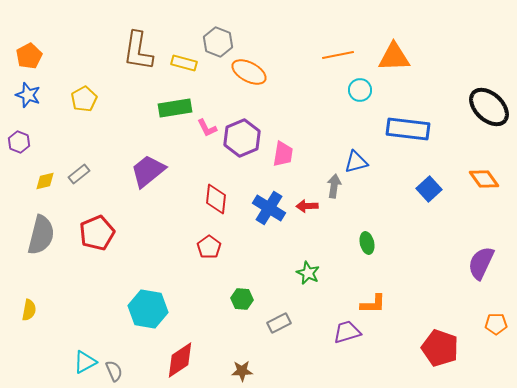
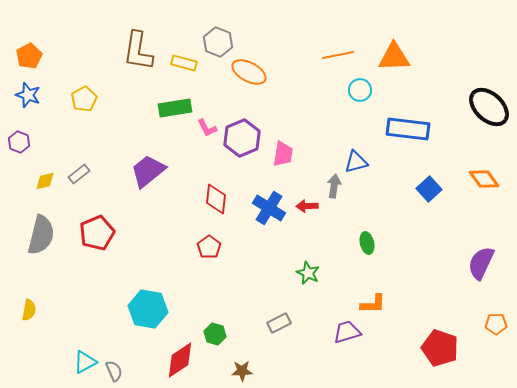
green hexagon at (242, 299): moved 27 px left, 35 px down; rotated 10 degrees clockwise
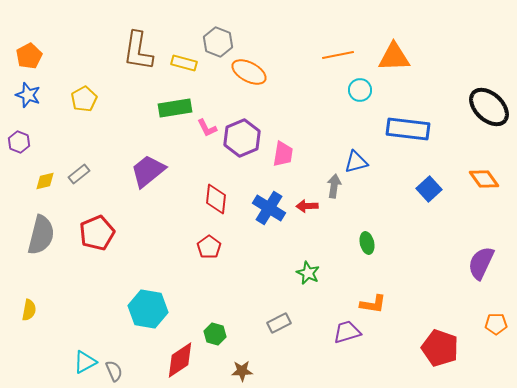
orange L-shape at (373, 304): rotated 8 degrees clockwise
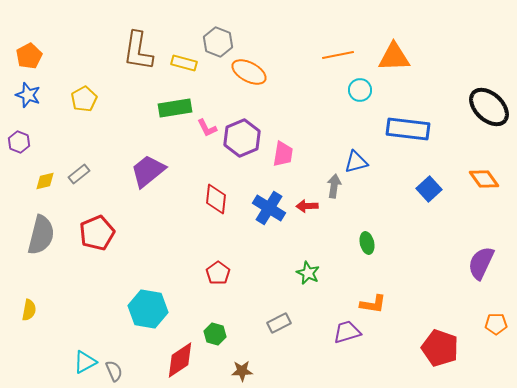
red pentagon at (209, 247): moved 9 px right, 26 px down
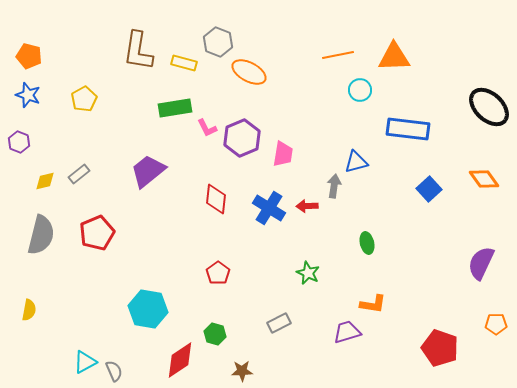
orange pentagon at (29, 56): rotated 30 degrees counterclockwise
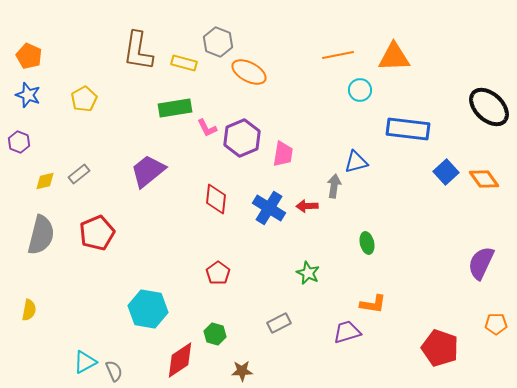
orange pentagon at (29, 56): rotated 10 degrees clockwise
blue square at (429, 189): moved 17 px right, 17 px up
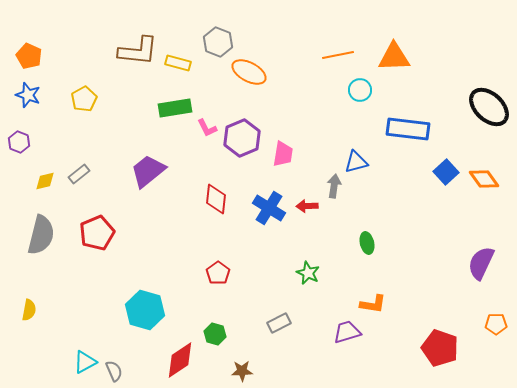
brown L-shape at (138, 51): rotated 93 degrees counterclockwise
yellow rectangle at (184, 63): moved 6 px left
cyan hexagon at (148, 309): moved 3 px left, 1 px down; rotated 6 degrees clockwise
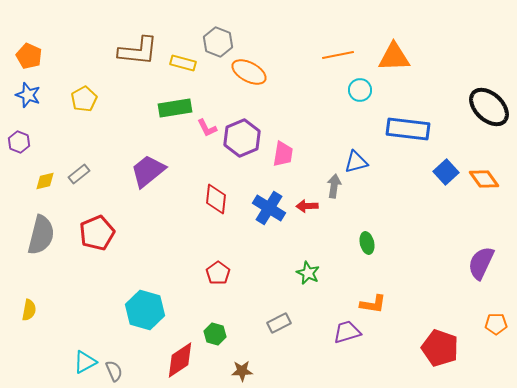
yellow rectangle at (178, 63): moved 5 px right
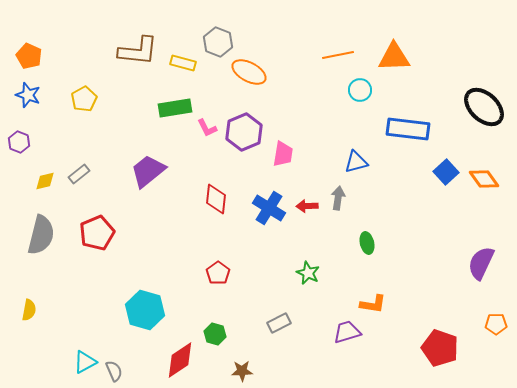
black ellipse at (489, 107): moved 5 px left
purple hexagon at (242, 138): moved 2 px right, 6 px up
gray arrow at (334, 186): moved 4 px right, 12 px down
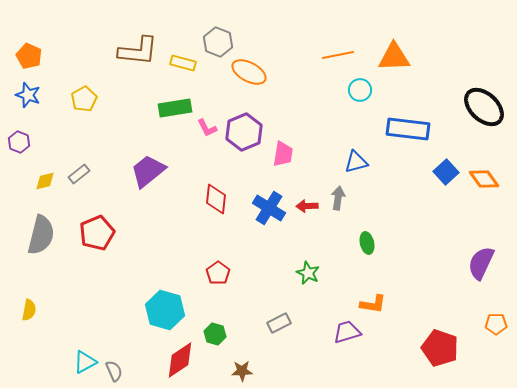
cyan hexagon at (145, 310): moved 20 px right
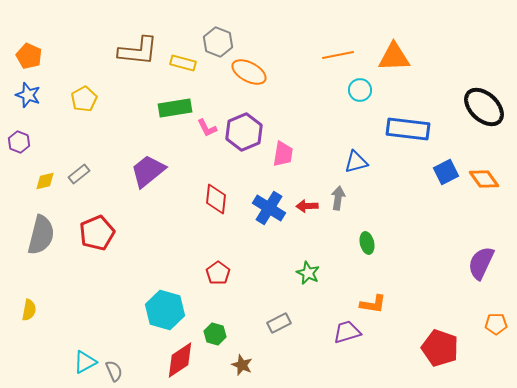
blue square at (446, 172): rotated 15 degrees clockwise
brown star at (242, 371): moved 6 px up; rotated 25 degrees clockwise
